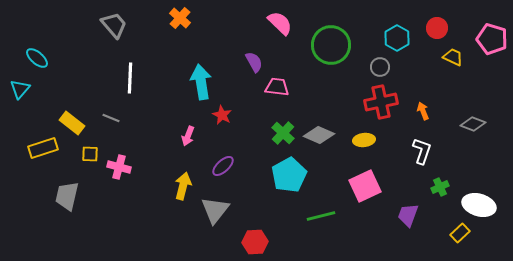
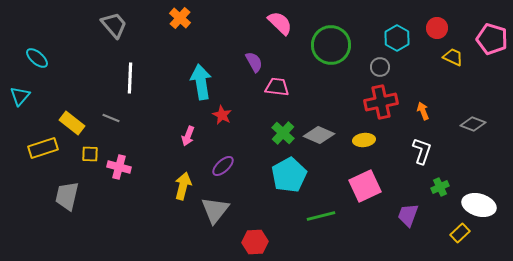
cyan triangle at (20, 89): moved 7 px down
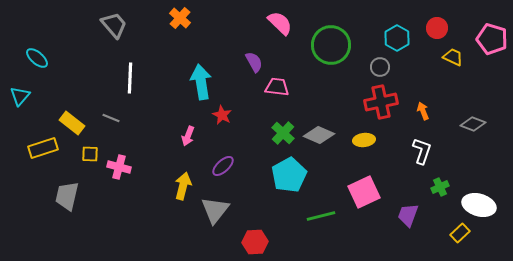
pink square at (365, 186): moved 1 px left, 6 px down
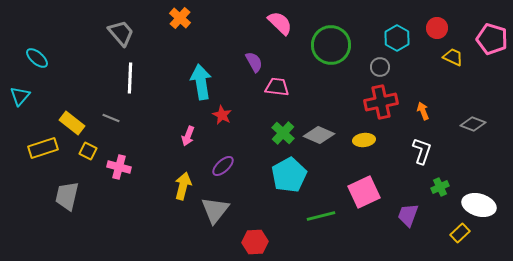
gray trapezoid at (114, 25): moved 7 px right, 8 px down
yellow square at (90, 154): moved 2 px left, 3 px up; rotated 24 degrees clockwise
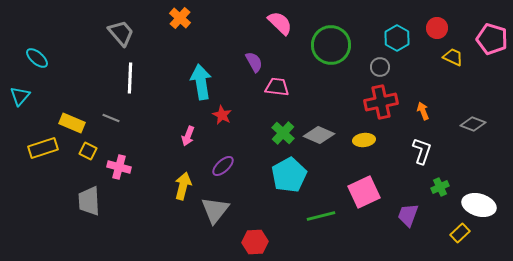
yellow rectangle at (72, 123): rotated 15 degrees counterclockwise
gray trapezoid at (67, 196): moved 22 px right, 5 px down; rotated 16 degrees counterclockwise
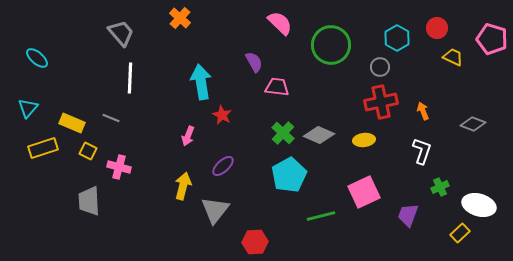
cyan triangle at (20, 96): moved 8 px right, 12 px down
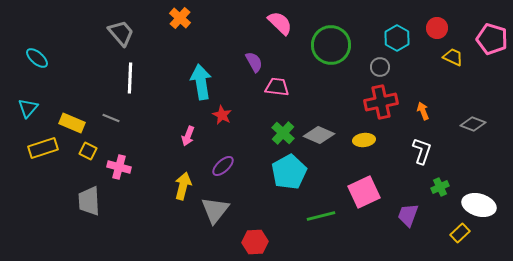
cyan pentagon at (289, 175): moved 3 px up
